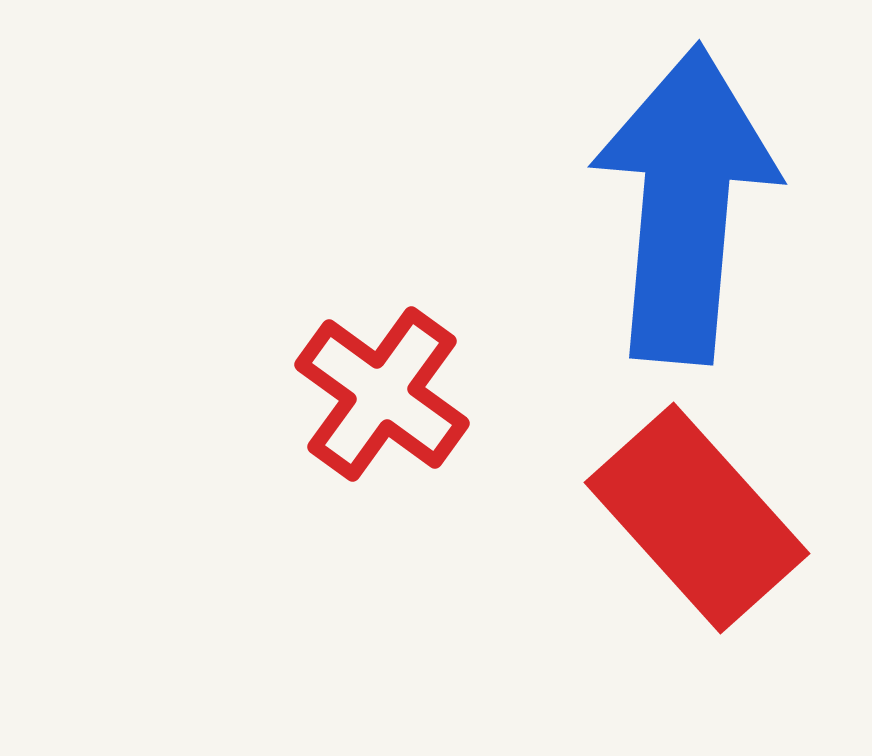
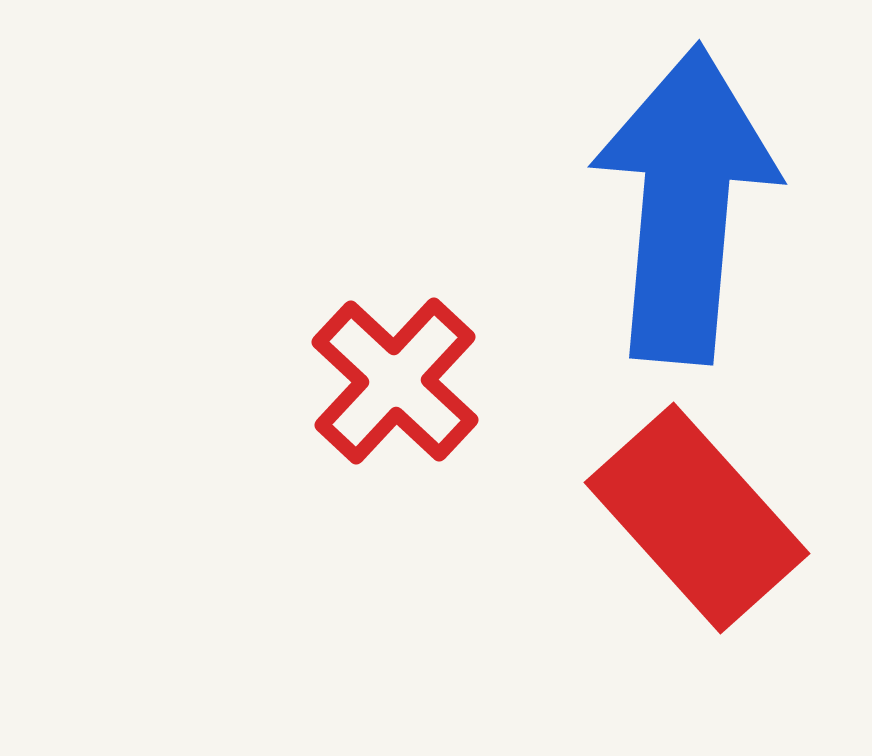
red cross: moved 13 px right, 13 px up; rotated 7 degrees clockwise
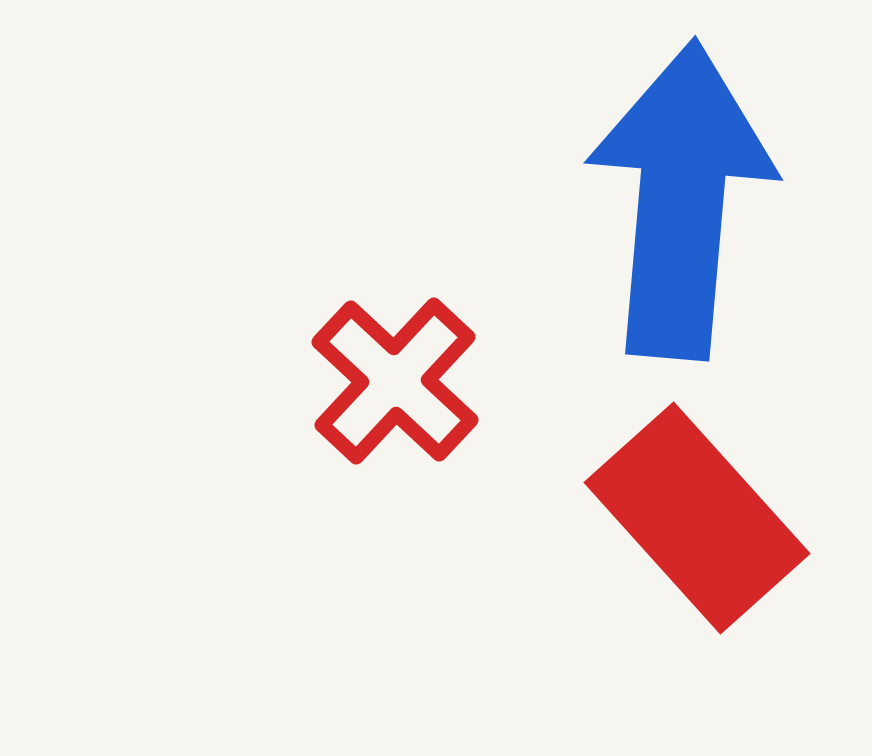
blue arrow: moved 4 px left, 4 px up
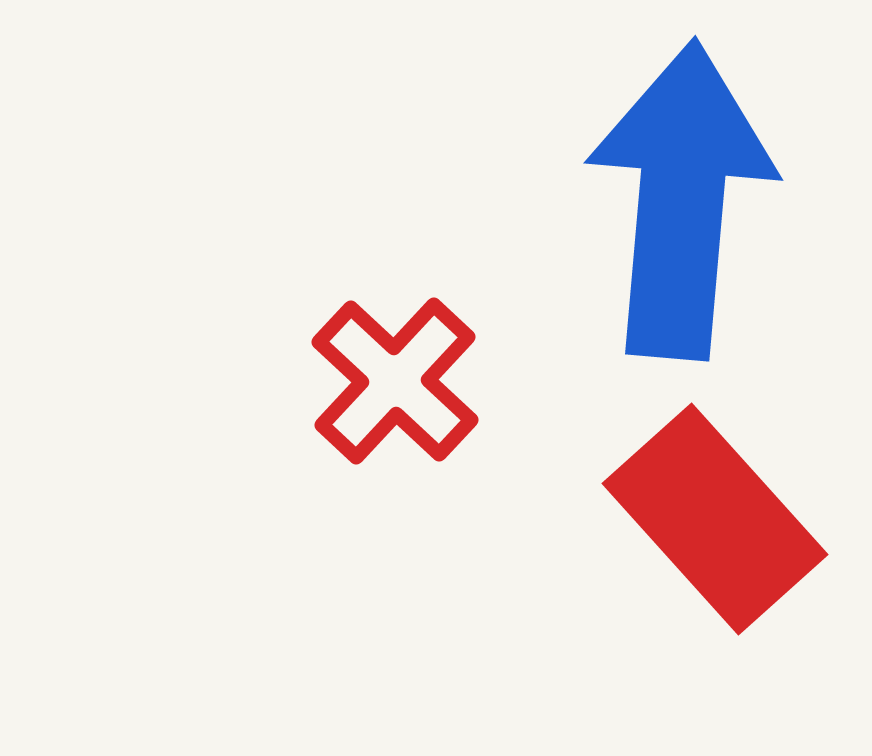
red rectangle: moved 18 px right, 1 px down
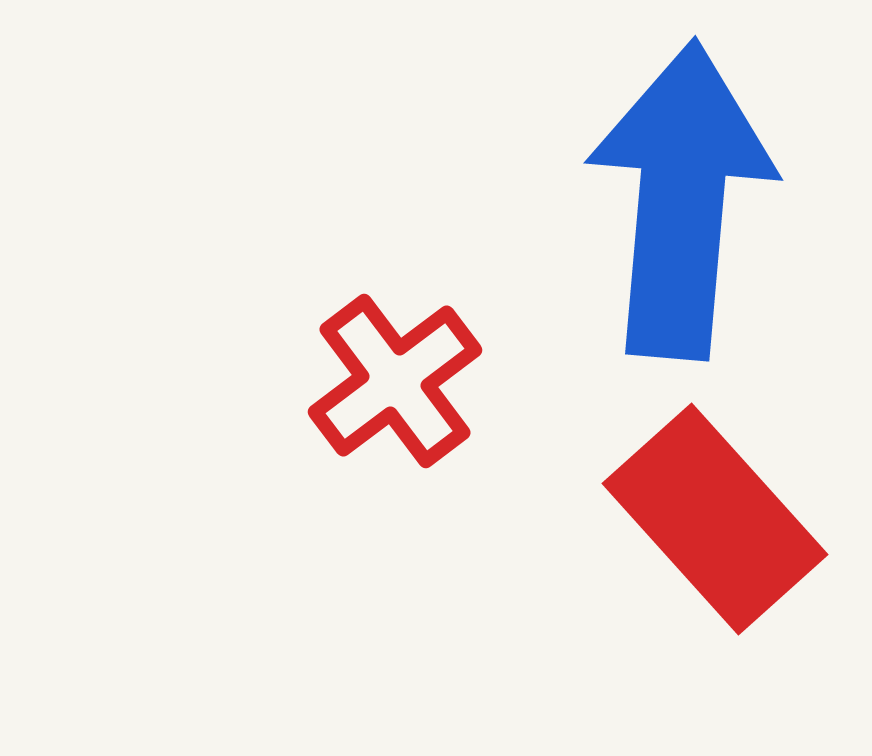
red cross: rotated 10 degrees clockwise
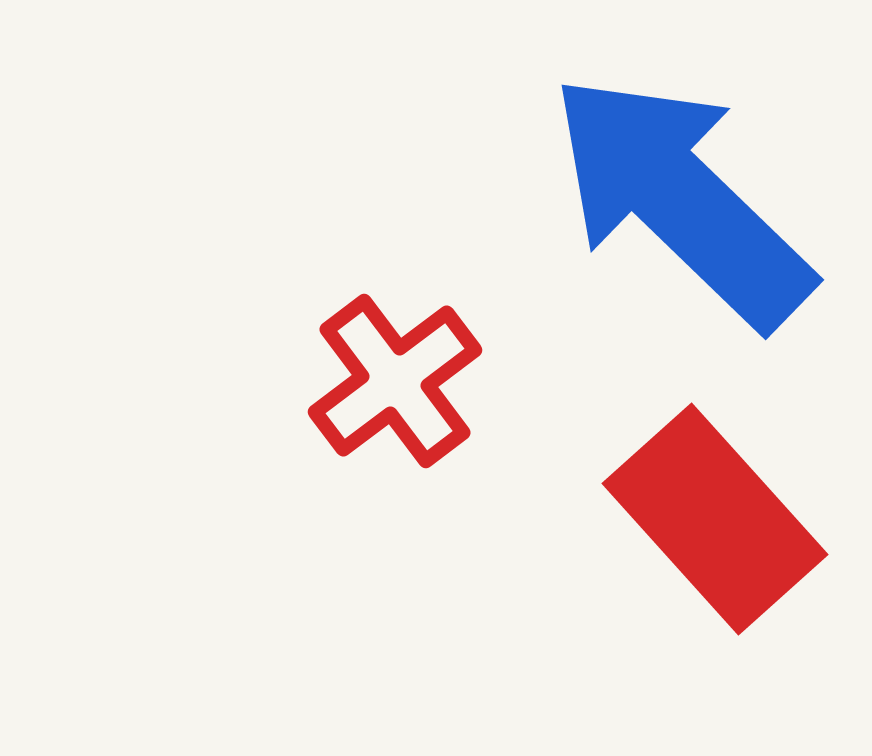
blue arrow: rotated 51 degrees counterclockwise
